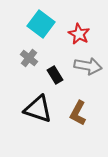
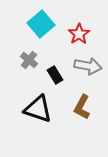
cyan square: rotated 12 degrees clockwise
red star: rotated 10 degrees clockwise
gray cross: moved 2 px down
brown L-shape: moved 4 px right, 6 px up
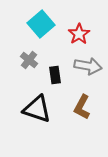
black rectangle: rotated 24 degrees clockwise
black triangle: moved 1 px left
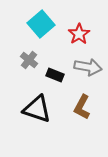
gray arrow: moved 1 px down
black rectangle: rotated 60 degrees counterclockwise
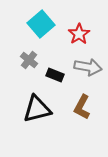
black triangle: rotated 32 degrees counterclockwise
